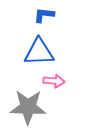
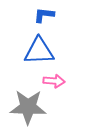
blue triangle: moved 1 px up
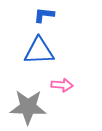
pink arrow: moved 8 px right, 4 px down
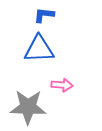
blue triangle: moved 2 px up
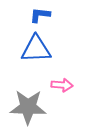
blue L-shape: moved 4 px left
blue triangle: moved 3 px left
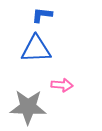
blue L-shape: moved 2 px right
